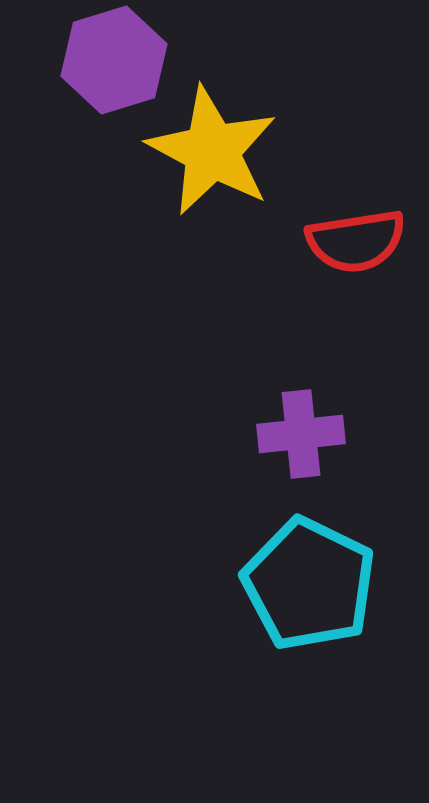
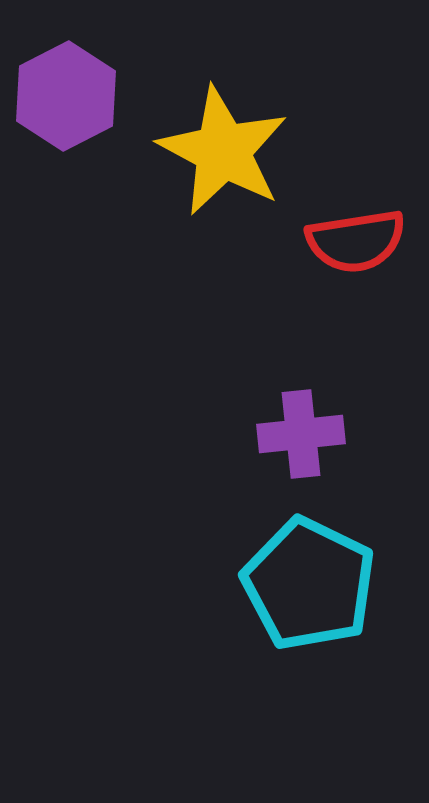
purple hexagon: moved 48 px left, 36 px down; rotated 10 degrees counterclockwise
yellow star: moved 11 px right
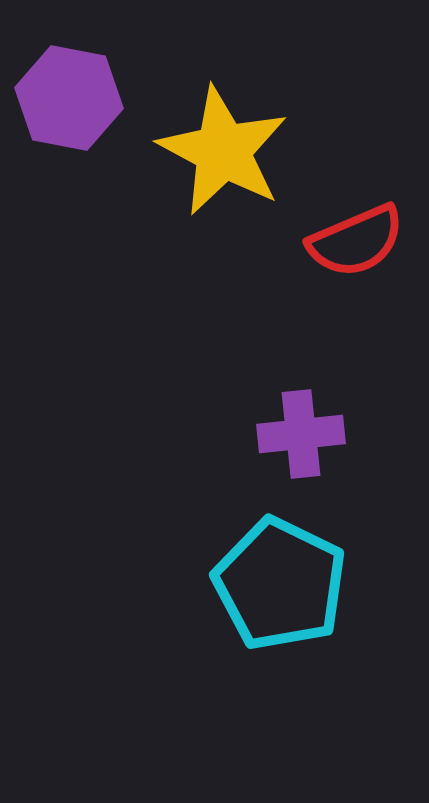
purple hexagon: moved 3 px right, 2 px down; rotated 22 degrees counterclockwise
red semicircle: rotated 14 degrees counterclockwise
cyan pentagon: moved 29 px left
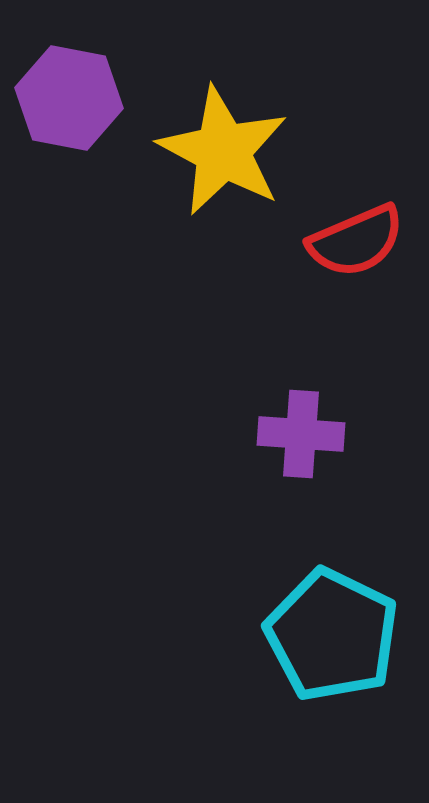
purple cross: rotated 10 degrees clockwise
cyan pentagon: moved 52 px right, 51 px down
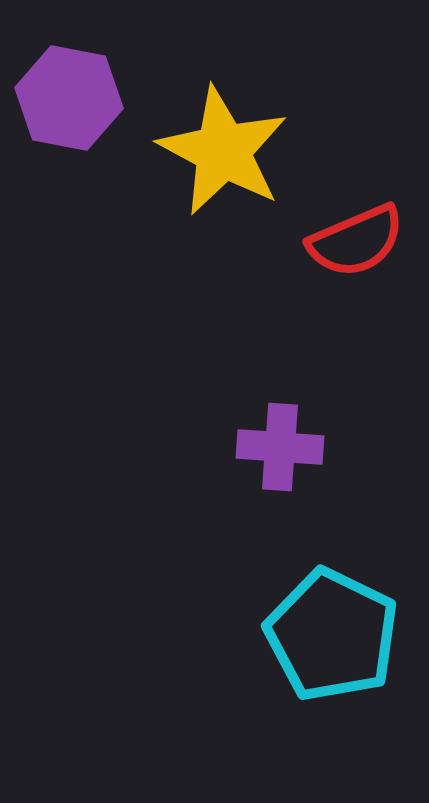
purple cross: moved 21 px left, 13 px down
